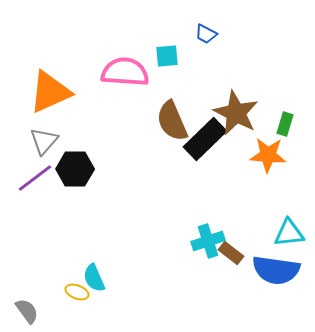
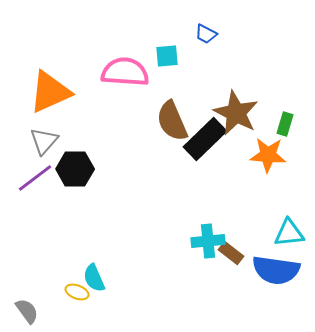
cyan cross: rotated 12 degrees clockwise
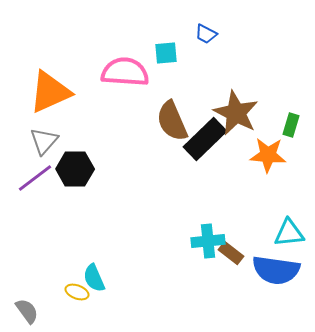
cyan square: moved 1 px left, 3 px up
green rectangle: moved 6 px right, 1 px down
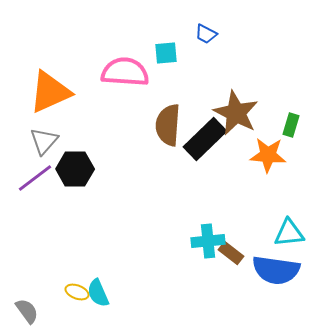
brown semicircle: moved 4 px left, 4 px down; rotated 27 degrees clockwise
cyan semicircle: moved 4 px right, 15 px down
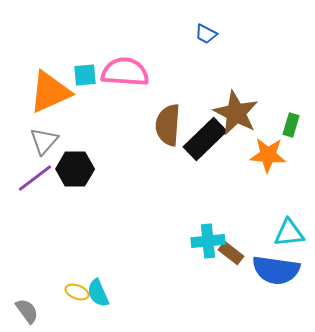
cyan square: moved 81 px left, 22 px down
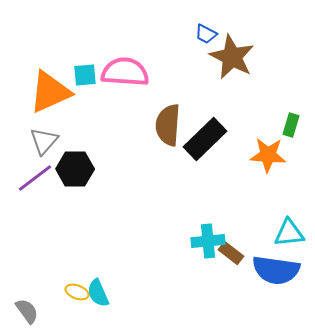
brown star: moved 4 px left, 56 px up
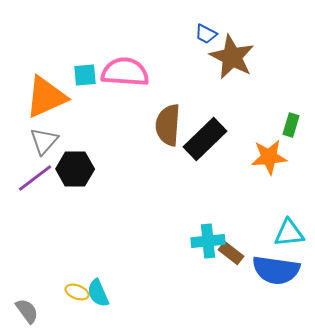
orange triangle: moved 4 px left, 5 px down
orange star: moved 1 px right, 2 px down; rotated 9 degrees counterclockwise
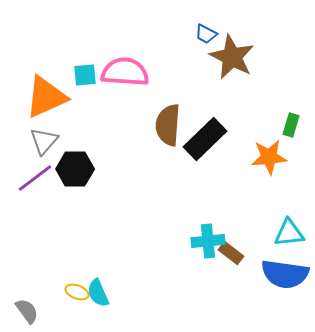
blue semicircle: moved 9 px right, 4 px down
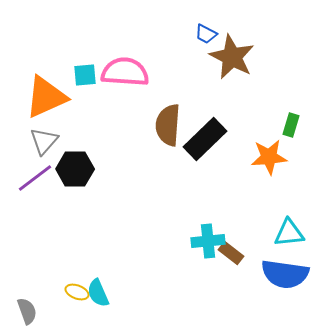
gray semicircle: rotated 16 degrees clockwise
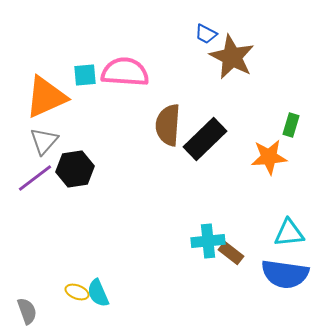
black hexagon: rotated 9 degrees counterclockwise
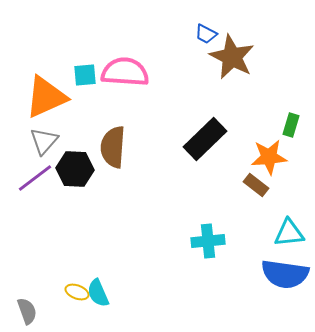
brown semicircle: moved 55 px left, 22 px down
black hexagon: rotated 12 degrees clockwise
brown rectangle: moved 25 px right, 68 px up
